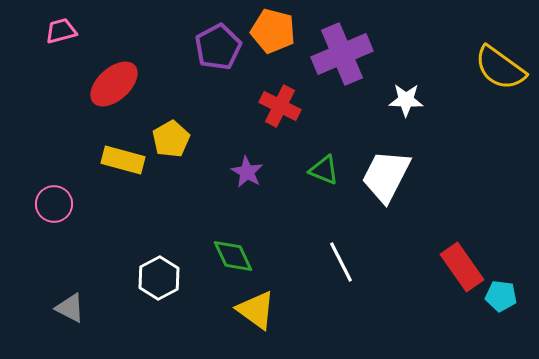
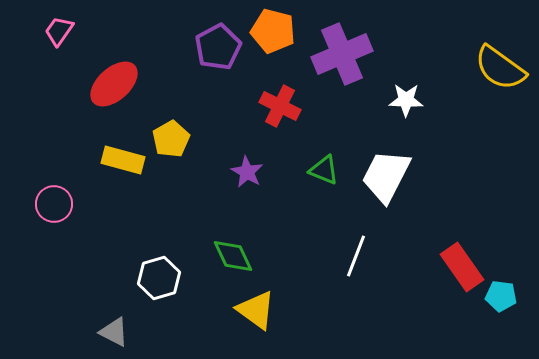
pink trapezoid: moved 2 px left; rotated 40 degrees counterclockwise
white line: moved 15 px right, 6 px up; rotated 48 degrees clockwise
white hexagon: rotated 12 degrees clockwise
gray triangle: moved 44 px right, 24 px down
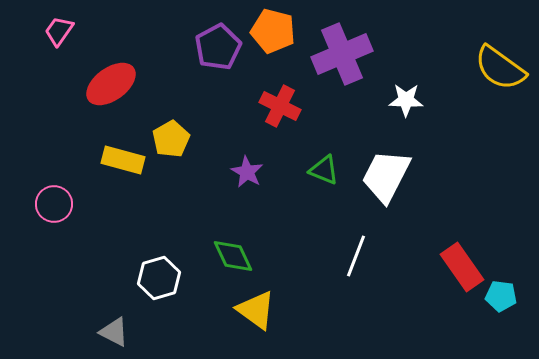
red ellipse: moved 3 px left; rotated 6 degrees clockwise
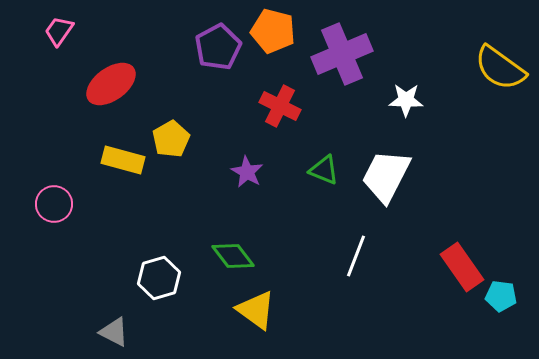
green diamond: rotated 12 degrees counterclockwise
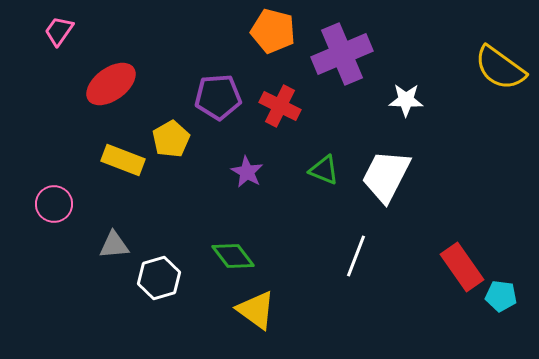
purple pentagon: moved 50 px down; rotated 24 degrees clockwise
yellow rectangle: rotated 6 degrees clockwise
gray triangle: moved 87 px up; rotated 32 degrees counterclockwise
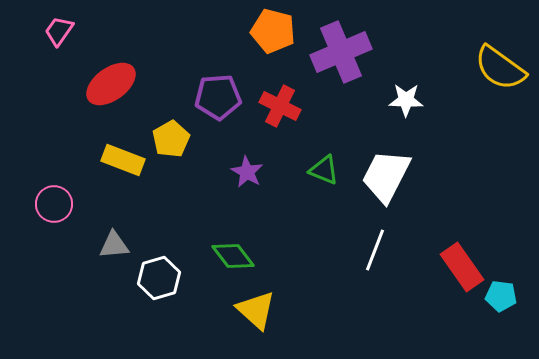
purple cross: moved 1 px left, 2 px up
white line: moved 19 px right, 6 px up
yellow triangle: rotated 6 degrees clockwise
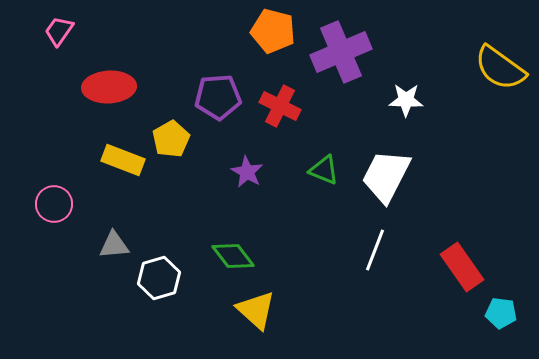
red ellipse: moved 2 px left, 3 px down; rotated 33 degrees clockwise
cyan pentagon: moved 17 px down
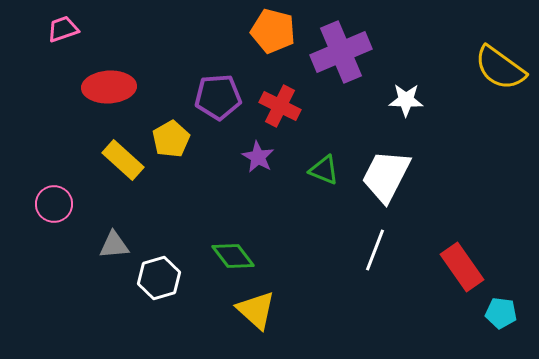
pink trapezoid: moved 4 px right, 2 px up; rotated 36 degrees clockwise
yellow rectangle: rotated 21 degrees clockwise
purple star: moved 11 px right, 15 px up
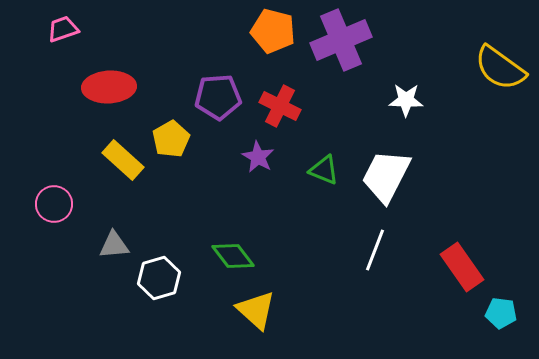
purple cross: moved 12 px up
